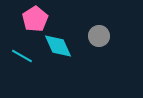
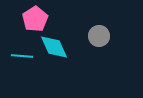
cyan diamond: moved 4 px left, 1 px down
cyan line: rotated 25 degrees counterclockwise
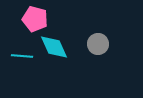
pink pentagon: rotated 25 degrees counterclockwise
gray circle: moved 1 px left, 8 px down
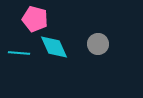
cyan line: moved 3 px left, 3 px up
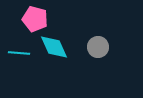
gray circle: moved 3 px down
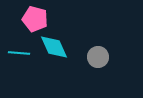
gray circle: moved 10 px down
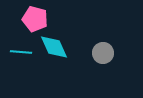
cyan line: moved 2 px right, 1 px up
gray circle: moved 5 px right, 4 px up
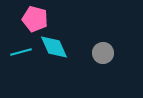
cyan line: rotated 20 degrees counterclockwise
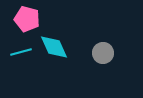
pink pentagon: moved 8 px left
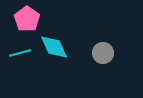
pink pentagon: rotated 20 degrees clockwise
cyan line: moved 1 px left, 1 px down
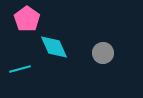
cyan line: moved 16 px down
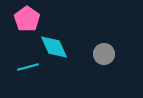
gray circle: moved 1 px right, 1 px down
cyan line: moved 8 px right, 2 px up
